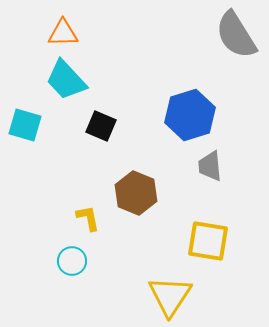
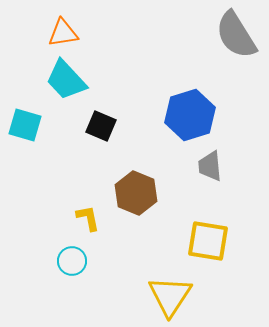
orange triangle: rotated 8 degrees counterclockwise
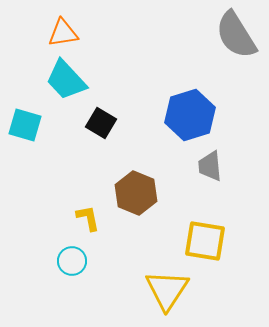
black square: moved 3 px up; rotated 8 degrees clockwise
yellow square: moved 3 px left
yellow triangle: moved 3 px left, 6 px up
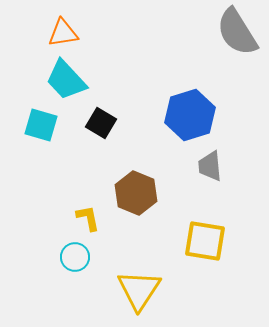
gray semicircle: moved 1 px right, 3 px up
cyan square: moved 16 px right
cyan circle: moved 3 px right, 4 px up
yellow triangle: moved 28 px left
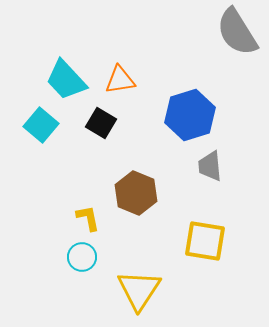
orange triangle: moved 57 px right, 47 px down
cyan square: rotated 24 degrees clockwise
cyan circle: moved 7 px right
